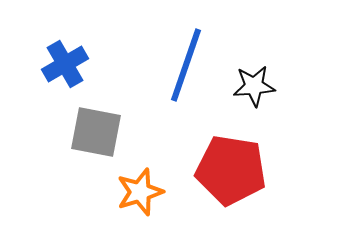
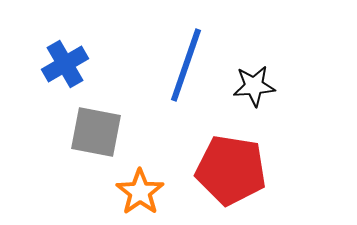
orange star: rotated 18 degrees counterclockwise
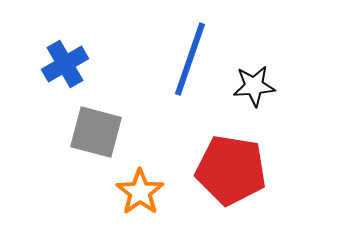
blue line: moved 4 px right, 6 px up
gray square: rotated 4 degrees clockwise
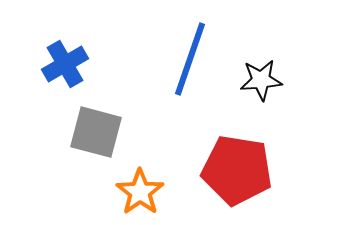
black star: moved 7 px right, 6 px up
red pentagon: moved 6 px right
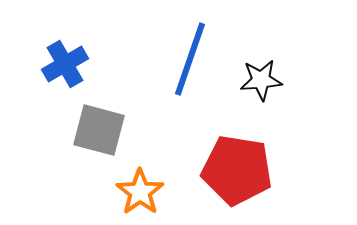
gray square: moved 3 px right, 2 px up
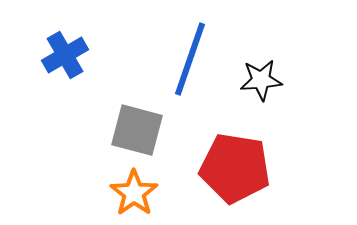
blue cross: moved 9 px up
gray square: moved 38 px right
red pentagon: moved 2 px left, 2 px up
orange star: moved 6 px left, 1 px down
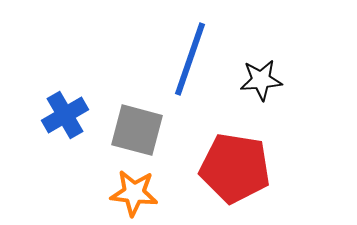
blue cross: moved 60 px down
orange star: rotated 30 degrees counterclockwise
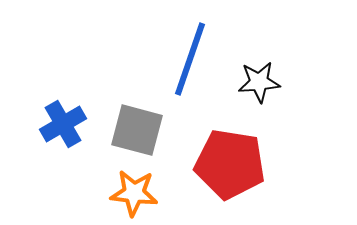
black star: moved 2 px left, 2 px down
blue cross: moved 2 px left, 9 px down
red pentagon: moved 5 px left, 4 px up
